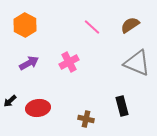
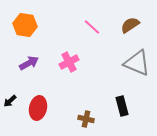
orange hexagon: rotated 20 degrees counterclockwise
red ellipse: rotated 70 degrees counterclockwise
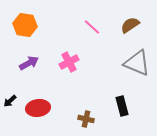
red ellipse: rotated 70 degrees clockwise
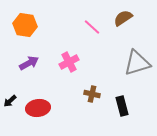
brown semicircle: moved 7 px left, 7 px up
gray triangle: rotated 40 degrees counterclockwise
brown cross: moved 6 px right, 25 px up
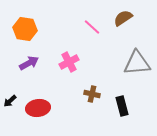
orange hexagon: moved 4 px down
gray triangle: rotated 12 degrees clockwise
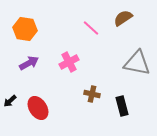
pink line: moved 1 px left, 1 px down
gray triangle: rotated 16 degrees clockwise
red ellipse: rotated 65 degrees clockwise
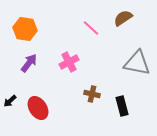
purple arrow: rotated 24 degrees counterclockwise
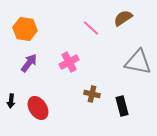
gray triangle: moved 1 px right, 1 px up
black arrow: moved 1 px right; rotated 40 degrees counterclockwise
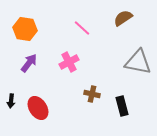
pink line: moved 9 px left
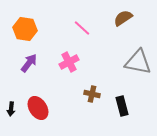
black arrow: moved 8 px down
